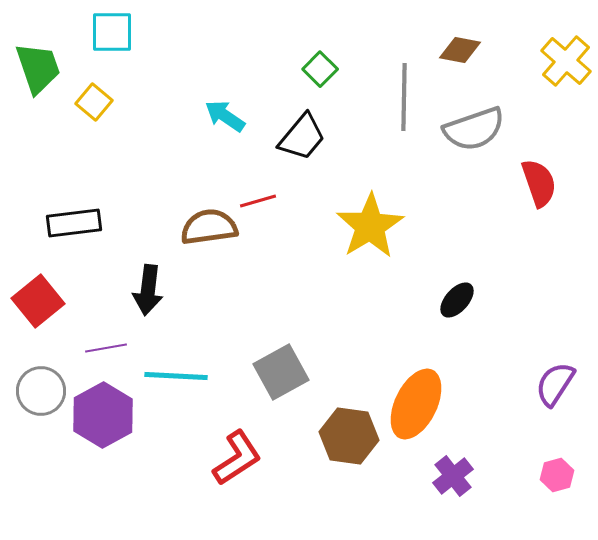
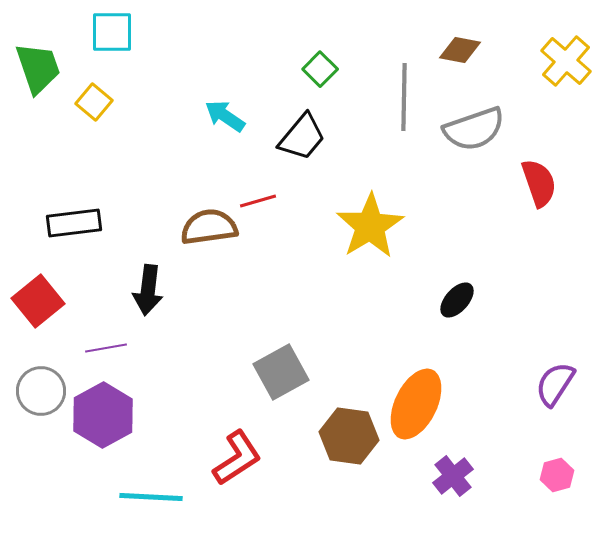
cyan line: moved 25 px left, 121 px down
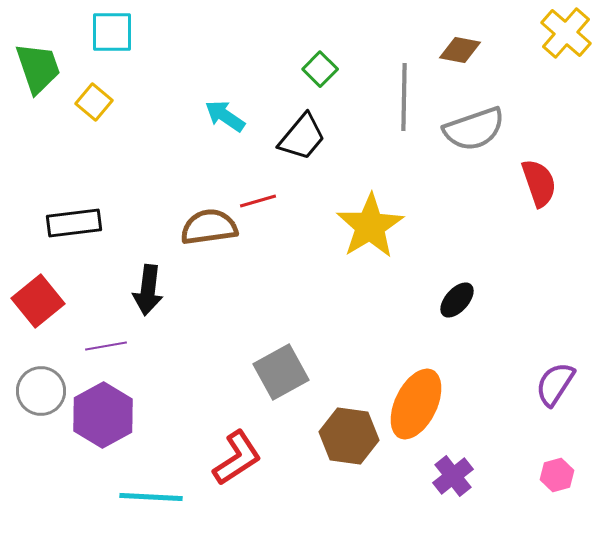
yellow cross: moved 28 px up
purple line: moved 2 px up
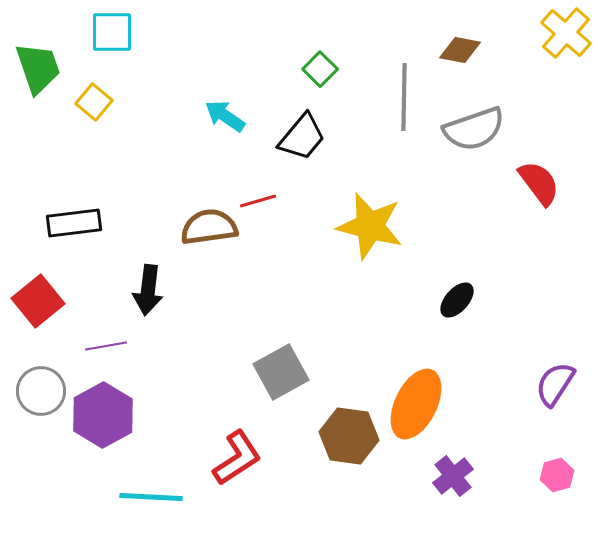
red semicircle: rotated 18 degrees counterclockwise
yellow star: rotated 26 degrees counterclockwise
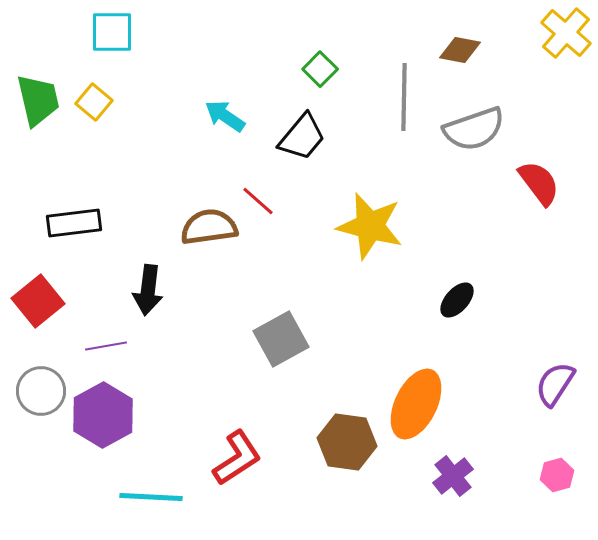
green trapezoid: moved 32 px down; rotated 6 degrees clockwise
red line: rotated 57 degrees clockwise
gray square: moved 33 px up
brown hexagon: moved 2 px left, 6 px down
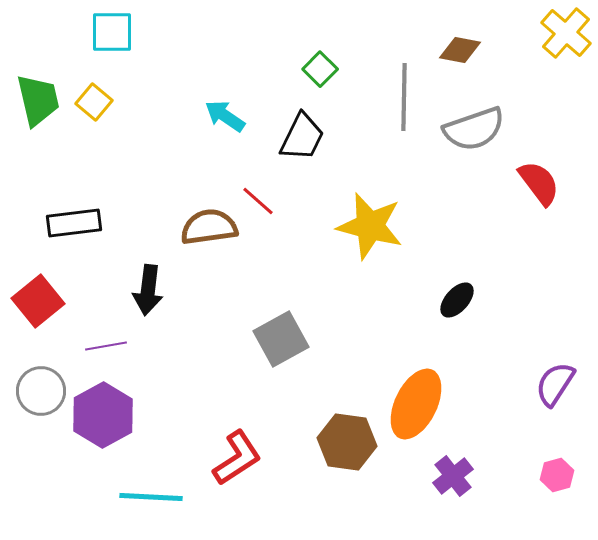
black trapezoid: rotated 14 degrees counterclockwise
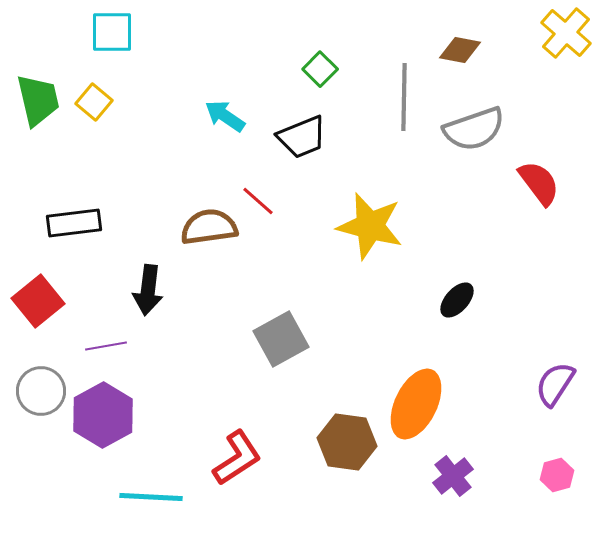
black trapezoid: rotated 42 degrees clockwise
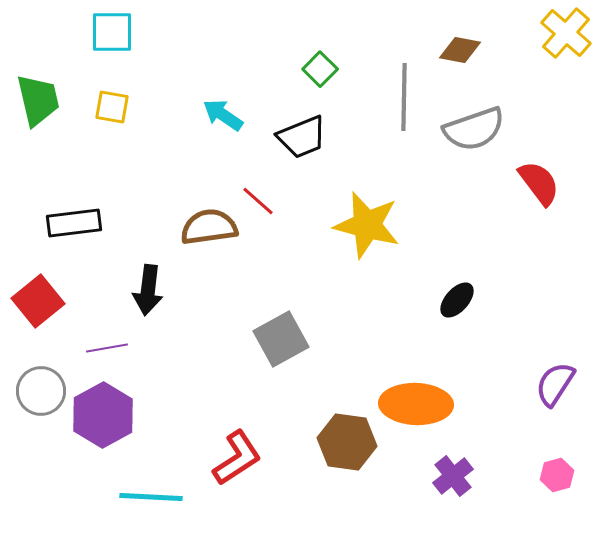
yellow square: moved 18 px right, 5 px down; rotated 30 degrees counterclockwise
cyan arrow: moved 2 px left, 1 px up
yellow star: moved 3 px left, 1 px up
purple line: moved 1 px right, 2 px down
orange ellipse: rotated 66 degrees clockwise
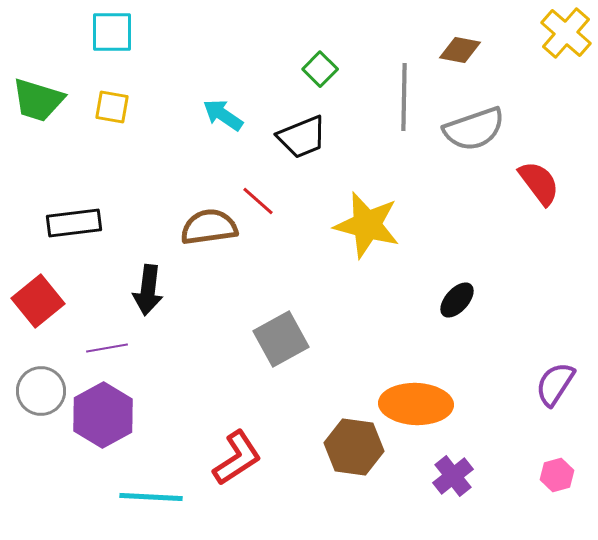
green trapezoid: rotated 120 degrees clockwise
brown hexagon: moved 7 px right, 5 px down
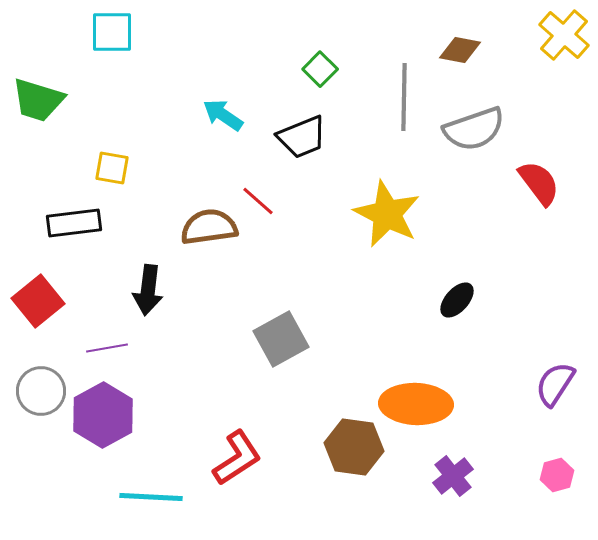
yellow cross: moved 2 px left, 2 px down
yellow square: moved 61 px down
yellow star: moved 20 px right, 11 px up; rotated 12 degrees clockwise
